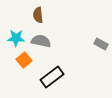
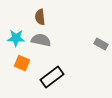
brown semicircle: moved 2 px right, 2 px down
gray semicircle: moved 1 px up
orange square: moved 2 px left, 3 px down; rotated 28 degrees counterclockwise
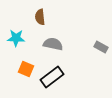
gray semicircle: moved 12 px right, 4 px down
gray rectangle: moved 3 px down
orange square: moved 4 px right, 6 px down
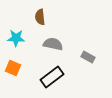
gray rectangle: moved 13 px left, 10 px down
orange square: moved 13 px left, 1 px up
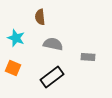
cyan star: rotated 18 degrees clockwise
gray rectangle: rotated 24 degrees counterclockwise
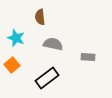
orange square: moved 1 px left, 3 px up; rotated 28 degrees clockwise
black rectangle: moved 5 px left, 1 px down
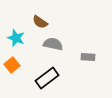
brown semicircle: moved 5 px down; rotated 49 degrees counterclockwise
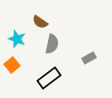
cyan star: moved 1 px right, 1 px down
gray semicircle: moved 1 px left; rotated 90 degrees clockwise
gray rectangle: moved 1 px right, 1 px down; rotated 32 degrees counterclockwise
black rectangle: moved 2 px right
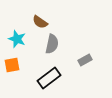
gray rectangle: moved 4 px left, 2 px down
orange square: rotated 28 degrees clockwise
